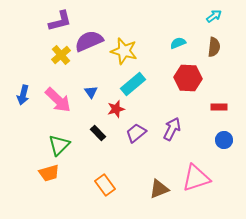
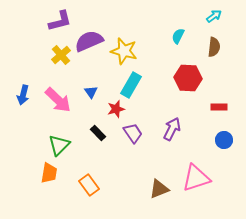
cyan semicircle: moved 7 px up; rotated 42 degrees counterclockwise
cyan rectangle: moved 2 px left, 1 px down; rotated 20 degrees counterclockwise
purple trapezoid: moved 3 px left; rotated 95 degrees clockwise
orange trapezoid: rotated 65 degrees counterclockwise
orange rectangle: moved 16 px left
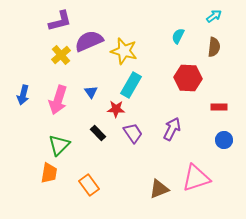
pink arrow: rotated 64 degrees clockwise
red star: rotated 18 degrees clockwise
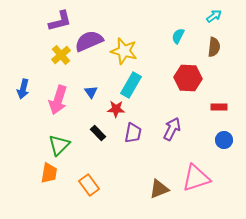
blue arrow: moved 6 px up
purple trapezoid: rotated 45 degrees clockwise
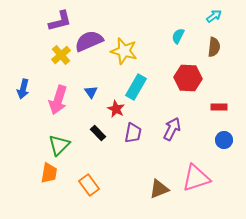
cyan rectangle: moved 5 px right, 2 px down
red star: rotated 24 degrees clockwise
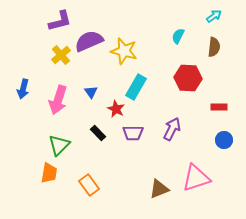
purple trapezoid: rotated 80 degrees clockwise
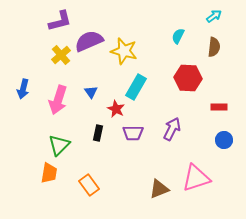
black rectangle: rotated 56 degrees clockwise
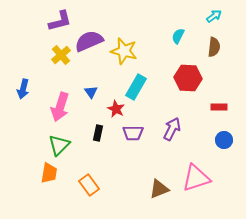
pink arrow: moved 2 px right, 7 px down
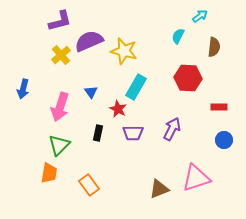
cyan arrow: moved 14 px left
red star: moved 2 px right
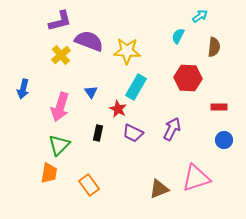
purple semicircle: rotated 44 degrees clockwise
yellow star: moved 3 px right; rotated 12 degrees counterclockwise
purple trapezoid: rotated 25 degrees clockwise
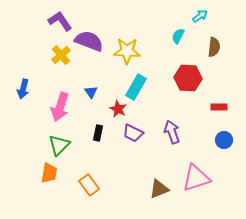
purple L-shape: rotated 110 degrees counterclockwise
purple arrow: moved 3 px down; rotated 45 degrees counterclockwise
